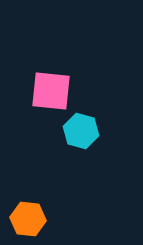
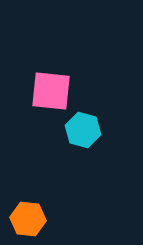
cyan hexagon: moved 2 px right, 1 px up
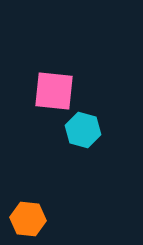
pink square: moved 3 px right
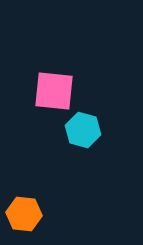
orange hexagon: moved 4 px left, 5 px up
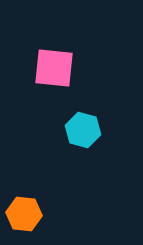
pink square: moved 23 px up
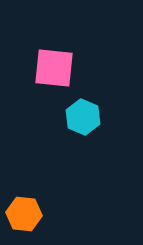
cyan hexagon: moved 13 px up; rotated 8 degrees clockwise
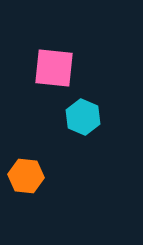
orange hexagon: moved 2 px right, 38 px up
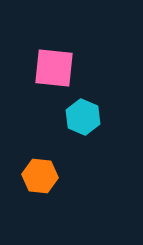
orange hexagon: moved 14 px right
